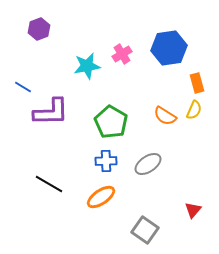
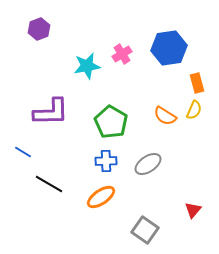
blue line: moved 65 px down
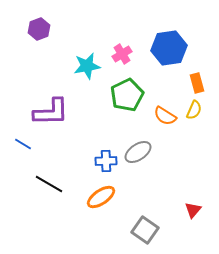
green pentagon: moved 16 px right, 27 px up; rotated 16 degrees clockwise
blue line: moved 8 px up
gray ellipse: moved 10 px left, 12 px up
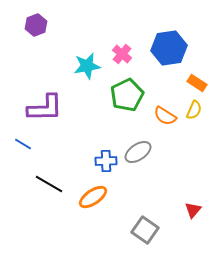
purple hexagon: moved 3 px left, 4 px up
pink cross: rotated 18 degrees counterclockwise
orange rectangle: rotated 42 degrees counterclockwise
purple L-shape: moved 6 px left, 4 px up
orange ellipse: moved 8 px left
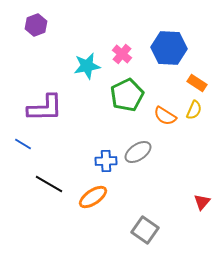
blue hexagon: rotated 12 degrees clockwise
red triangle: moved 9 px right, 8 px up
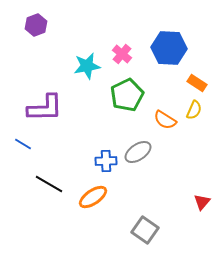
orange semicircle: moved 4 px down
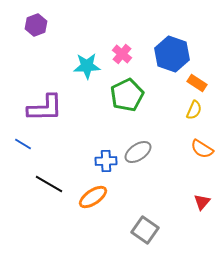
blue hexagon: moved 3 px right, 6 px down; rotated 16 degrees clockwise
cyan star: rotated 8 degrees clockwise
orange semicircle: moved 37 px right, 29 px down
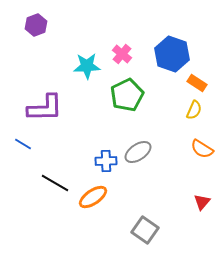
black line: moved 6 px right, 1 px up
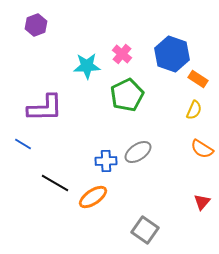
orange rectangle: moved 1 px right, 4 px up
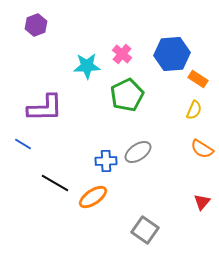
blue hexagon: rotated 24 degrees counterclockwise
